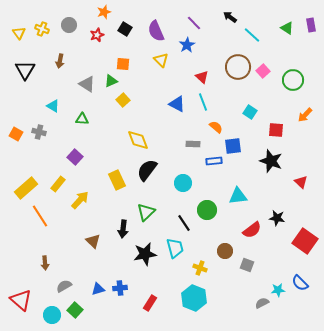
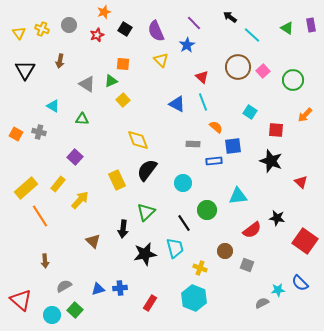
brown arrow at (45, 263): moved 2 px up
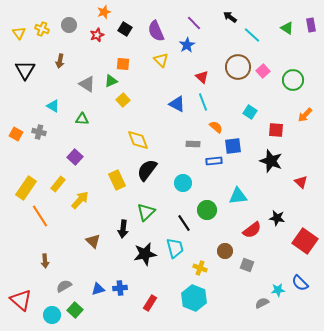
yellow rectangle at (26, 188): rotated 15 degrees counterclockwise
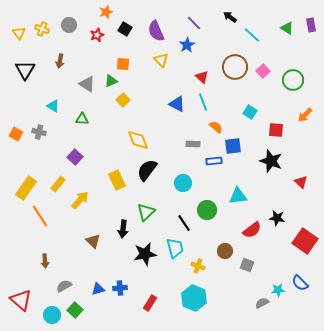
orange star at (104, 12): moved 2 px right
brown circle at (238, 67): moved 3 px left
yellow cross at (200, 268): moved 2 px left, 2 px up
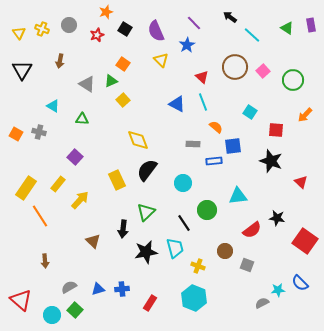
orange square at (123, 64): rotated 32 degrees clockwise
black triangle at (25, 70): moved 3 px left
black star at (145, 254): moved 1 px right, 2 px up
gray semicircle at (64, 286): moved 5 px right, 1 px down
blue cross at (120, 288): moved 2 px right, 1 px down
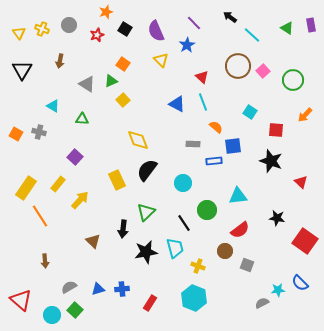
brown circle at (235, 67): moved 3 px right, 1 px up
red semicircle at (252, 230): moved 12 px left
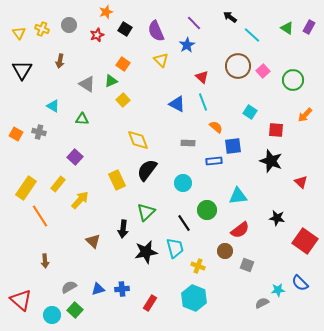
purple rectangle at (311, 25): moved 2 px left, 2 px down; rotated 40 degrees clockwise
gray rectangle at (193, 144): moved 5 px left, 1 px up
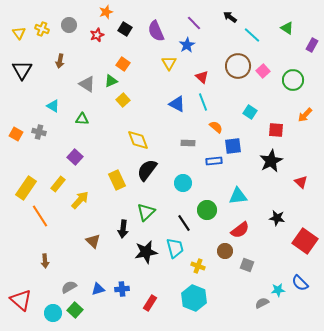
purple rectangle at (309, 27): moved 3 px right, 18 px down
yellow triangle at (161, 60): moved 8 px right, 3 px down; rotated 14 degrees clockwise
black star at (271, 161): rotated 25 degrees clockwise
cyan circle at (52, 315): moved 1 px right, 2 px up
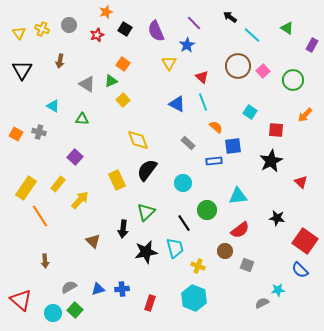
gray rectangle at (188, 143): rotated 40 degrees clockwise
blue semicircle at (300, 283): moved 13 px up
red rectangle at (150, 303): rotated 14 degrees counterclockwise
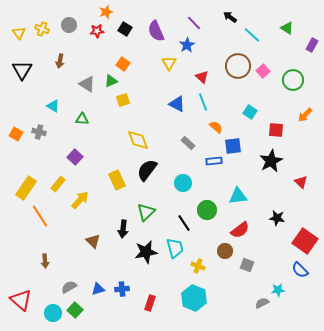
red star at (97, 35): moved 4 px up; rotated 16 degrees clockwise
yellow square at (123, 100): rotated 24 degrees clockwise
